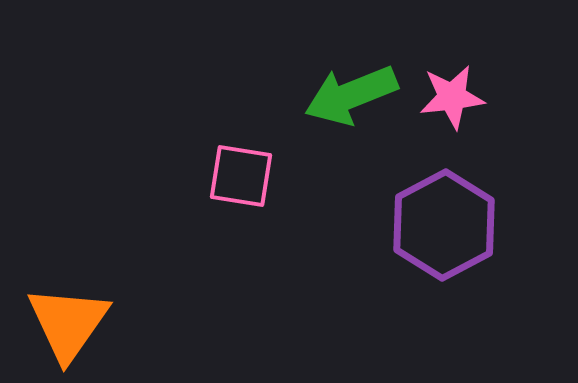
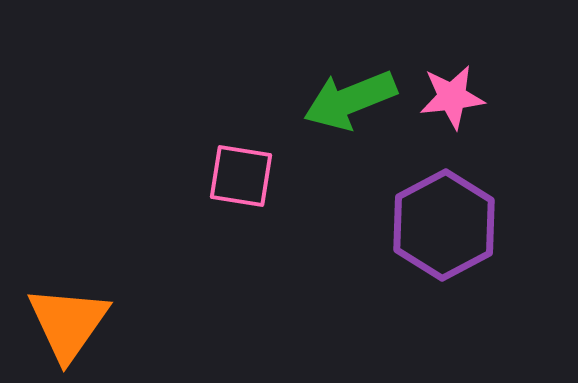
green arrow: moved 1 px left, 5 px down
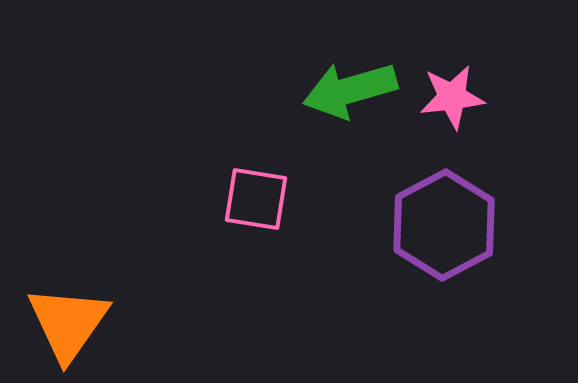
green arrow: moved 10 px up; rotated 6 degrees clockwise
pink square: moved 15 px right, 23 px down
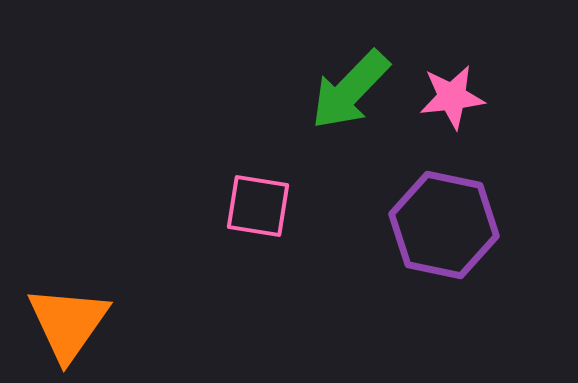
green arrow: rotated 30 degrees counterclockwise
pink square: moved 2 px right, 7 px down
purple hexagon: rotated 20 degrees counterclockwise
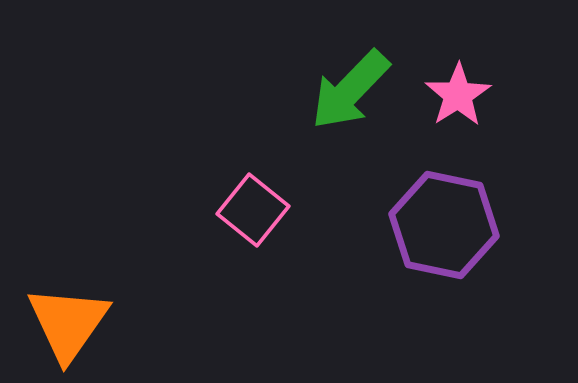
pink star: moved 6 px right, 2 px up; rotated 26 degrees counterclockwise
pink square: moved 5 px left, 4 px down; rotated 30 degrees clockwise
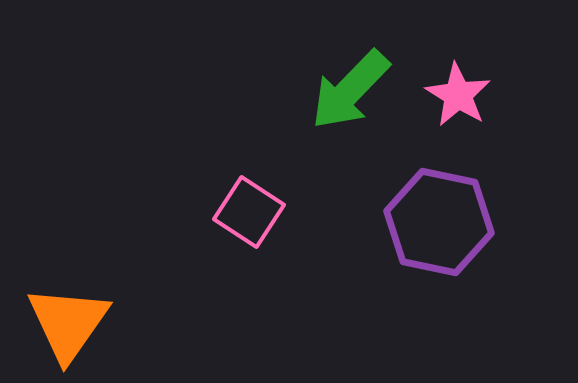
pink star: rotated 8 degrees counterclockwise
pink square: moved 4 px left, 2 px down; rotated 6 degrees counterclockwise
purple hexagon: moved 5 px left, 3 px up
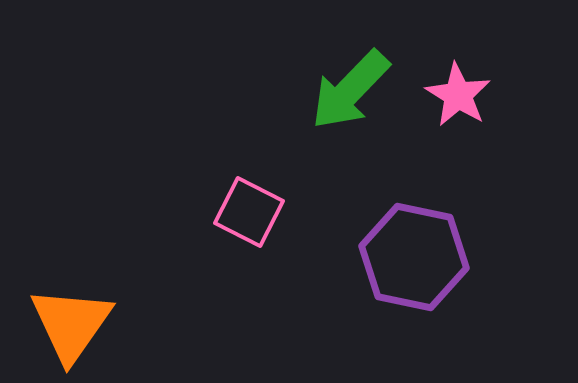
pink square: rotated 6 degrees counterclockwise
purple hexagon: moved 25 px left, 35 px down
orange triangle: moved 3 px right, 1 px down
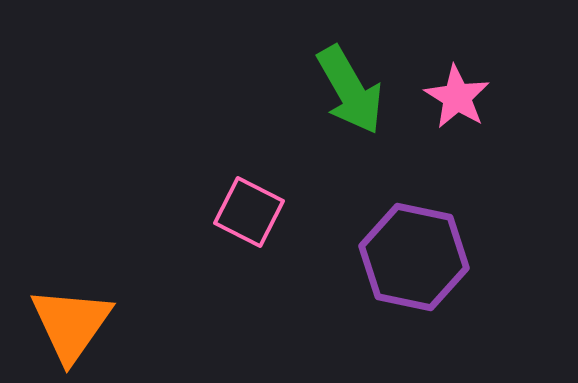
green arrow: rotated 74 degrees counterclockwise
pink star: moved 1 px left, 2 px down
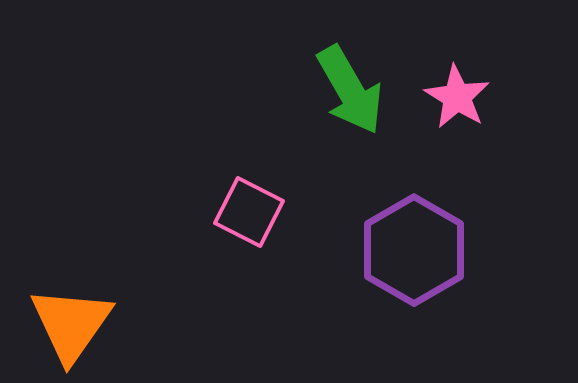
purple hexagon: moved 7 px up; rotated 18 degrees clockwise
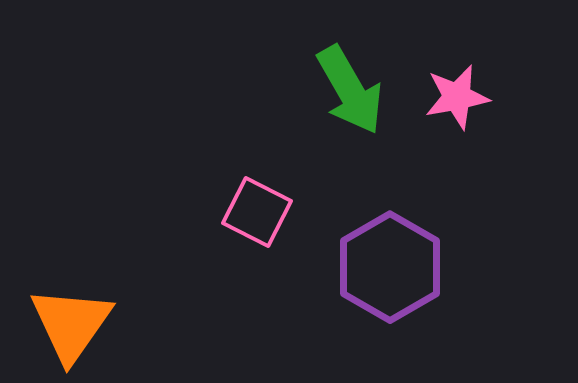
pink star: rotated 30 degrees clockwise
pink square: moved 8 px right
purple hexagon: moved 24 px left, 17 px down
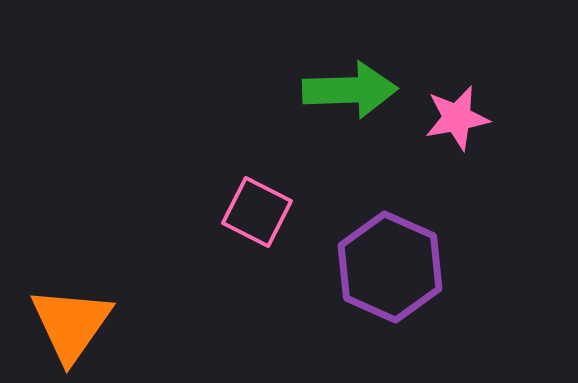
green arrow: rotated 62 degrees counterclockwise
pink star: moved 21 px down
purple hexagon: rotated 6 degrees counterclockwise
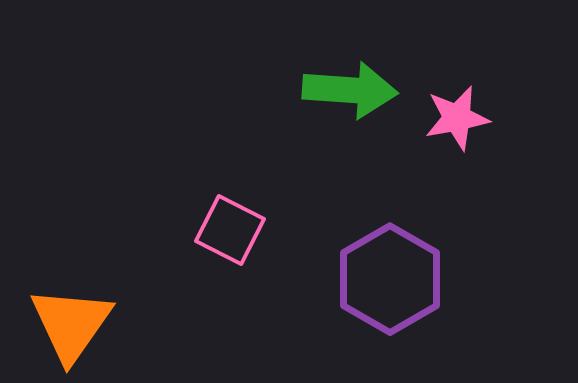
green arrow: rotated 6 degrees clockwise
pink square: moved 27 px left, 18 px down
purple hexagon: moved 12 px down; rotated 6 degrees clockwise
